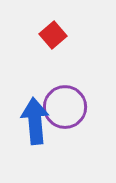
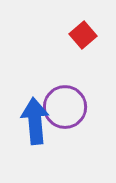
red square: moved 30 px right
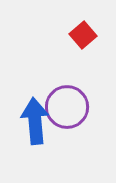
purple circle: moved 2 px right
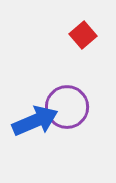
blue arrow: rotated 72 degrees clockwise
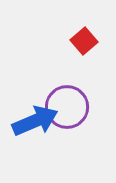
red square: moved 1 px right, 6 px down
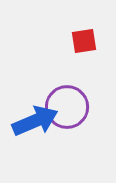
red square: rotated 32 degrees clockwise
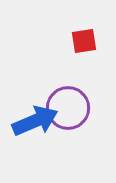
purple circle: moved 1 px right, 1 px down
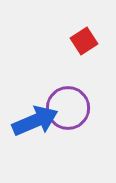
red square: rotated 24 degrees counterclockwise
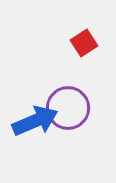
red square: moved 2 px down
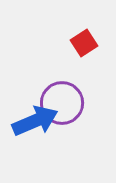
purple circle: moved 6 px left, 5 px up
